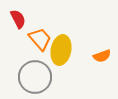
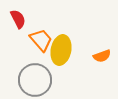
orange trapezoid: moved 1 px right, 1 px down
gray circle: moved 3 px down
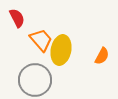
red semicircle: moved 1 px left, 1 px up
orange semicircle: rotated 42 degrees counterclockwise
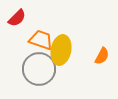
red semicircle: rotated 72 degrees clockwise
orange trapezoid: rotated 30 degrees counterclockwise
gray circle: moved 4 px right, 11 px up
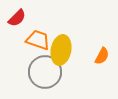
orange trapezoid: moved 3 px left
gray circle: moved 6 px right, 3 px down
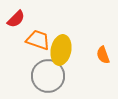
red semicircle: moved 1 px left, 1 px down
orange semicircle: moved 1 px right, 1 px up; rotated 132 degrees clockwise
gray circle: moved 3 px right, 4 px down
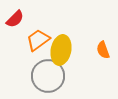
red semicircle: moved 1 px left
orange trapezoid: rotated 55 degrees counterclockwise
orange semicircle: moved 5 px up
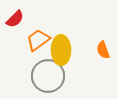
yellow ellipse: rotated 12 degrees counterclockwise
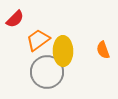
yellow ellipse: moved 2 px right, 1 px down
gray circle: moved 1 px left, 4 px up
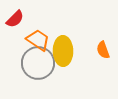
orange trapezoid: rotated 70 degrees clockwise
gray circle: moved 9 px left, 9 px up
